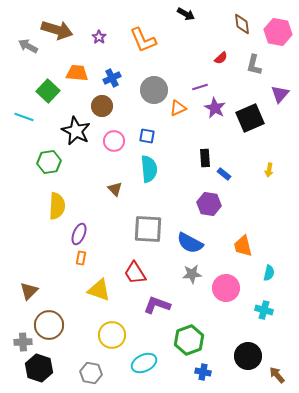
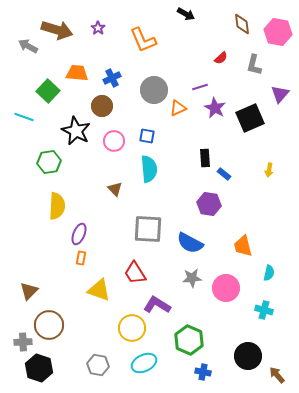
purple star at (99, 37): moved 1 px left, 9 px up
gray star at (192, 274): moved 4 px down
purple L-shape at (157, 305): rotated 12 degrees clockwise
yellow circle at (112, 335): moved 20 px right, 7 px up
green hexagon at (189, 340): rotated 16 degrees counterclockwise
gray hexagon at (91, 373): moved 7 px right, 8 px up
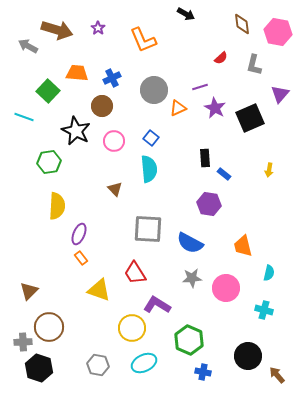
blue square at (147, 136): moved 4 px right, 2 px down; rotated 28 degrees clockwise
orange rectangle at (81, 258): rotated 48 degrees counterclockwise
brown circle at (49, 325): moved 2 px down
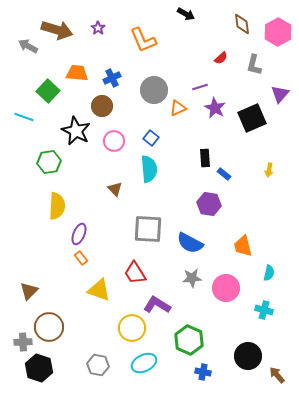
pink hexagon at (278, 32): rotated 20 degrees clockwise
black square at (250, 118): moved 2 px right
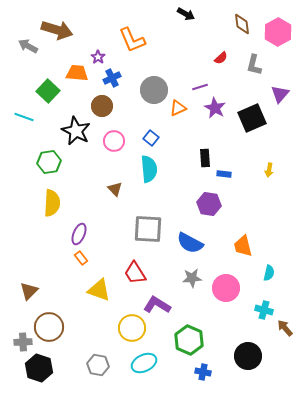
purple star at (98, 28): moved 29 px down
orange L-shape at (143, 40): moved 11 px left
blue rectangle at (224, 174): rotated 32 degrees counterclockwise
yellow semicircle at (57, 206): moved 5 px left, 3 px up
brown arrow at (277, 375): moved 8 px right, 47 px up
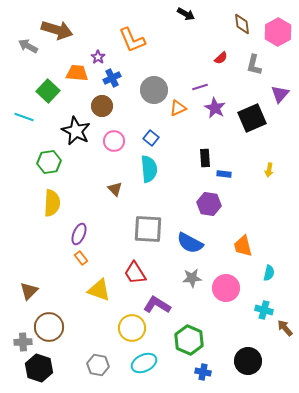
black circle at (248, 356): moved 5 px down
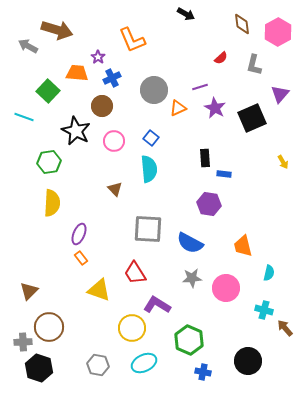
yellow arrow at (269, 170): moved 14 px right, 8 px up; rotated 40 degrees counterclockwise
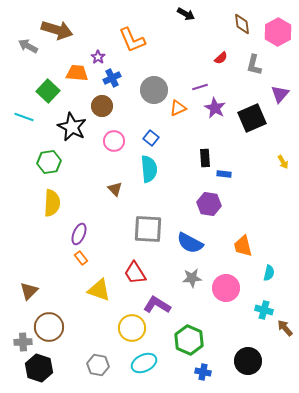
black star at (76, 131): moved 4 px left, 4 px up
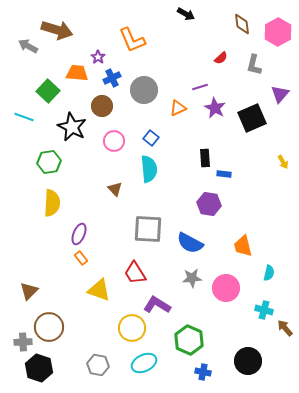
gray circle at (154, 90): moved 10 px left
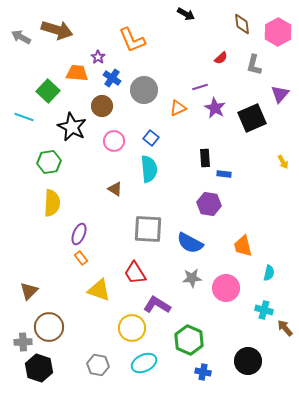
gray arrow at (28, 46): moved 7 px left, 9 px up
blue cross at (112, 78): rotated 30 degrees counterclockwise
brown triangle at (115, 189): rotated 14 degrees counterclockwise
